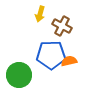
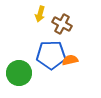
brown cross: moved 2 px up
orange semicircle: moved 1 px right, 1 px up
green circle: moved 2 px up
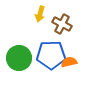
orange semicircle: moved 1 px left, 2 px down
green circle: moved 15 px up
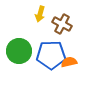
green circle: moved 7 px up
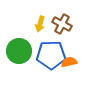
yellow arrow: moved 10 px down
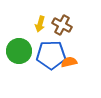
brown cross: moved 1 px down
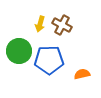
blue pentagon: moved 2 px left, 5 px down
orange semicircle: moved 13 px right, 12 px down
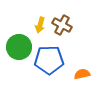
yellow arrow: moved 1 px down
green circle: moved 4 px up
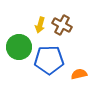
orange semicircle: moved 3 px left
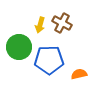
brown cross: moved 2 px up
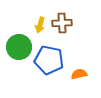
brown cross: rotated 30 degrees counterclockwise
blue pentagon: rotated 12 degrees clockwise
